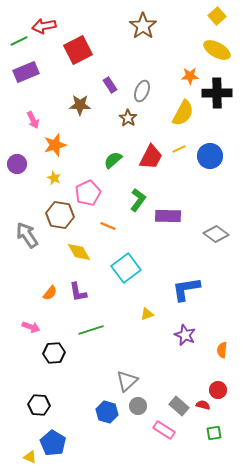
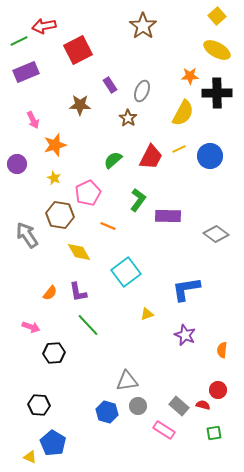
cyan square at (126, 268): moved 4 px down
green line at (91, 330): moved 3 px left, 5 px up; rotated 65 degrees clockwise
gray triangle at (127, 381): rotated 35 degrees clockwise
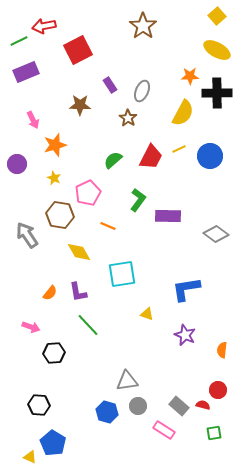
cyan square at (126, 272): moved 4 px left, 2 px down; rotated 28 degrees clockwise
yellow triangle at (147, 314): rotated 40 degrees clockwise
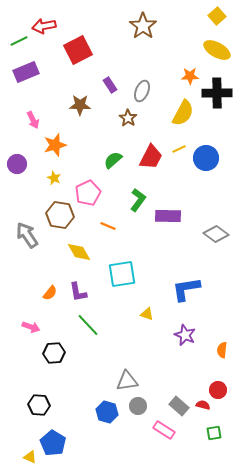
blue circle at (210, 156): moved 4 px left, 2 px down
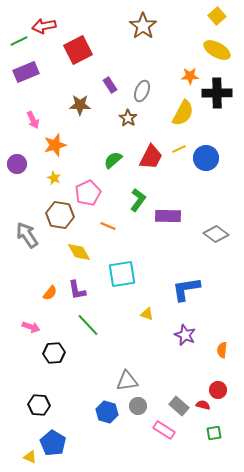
purple L-shape at (78, 292): moved 1 px left, 2 px up
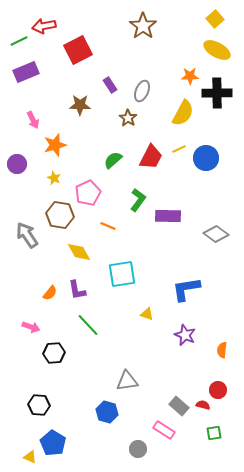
yellow square at (217, 16): moved 2 px left, 3 px down
gray circle at (138, 406): moved 43 px down
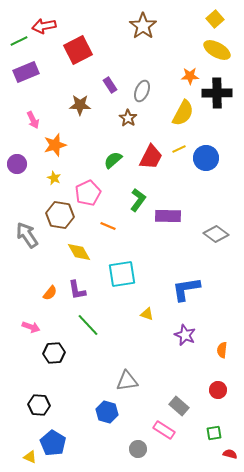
red semicircle at (203, 405): moved 27 px right, 49 px down
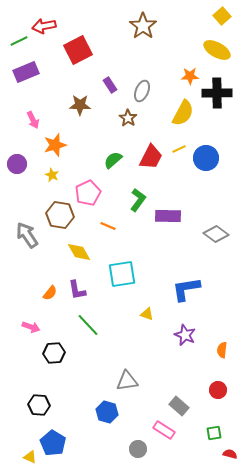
yellow square at (215, 19): moved 7 px right, 3 px up
yellow star at (54, 178): moved 2 px left, 3 px up
